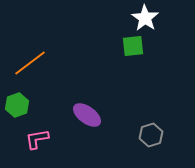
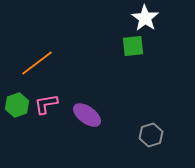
orange line: moved 7 px right
pink L-shape: moved 9 px right, 35 px up
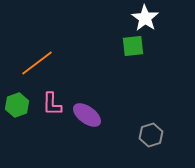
pink L-shape: moved 6 px right; rotated 80 degrees counterclockwise
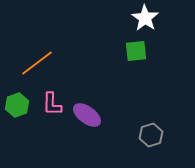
green square: moved 3 px right, 5 px down
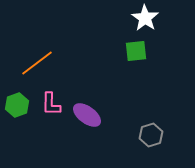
pink L-shape: moved 1 px left
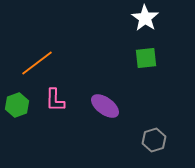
green square: moved 10 px right, 7 px down
pink L-shape: moved 4 px right, 4 px up
purple ellipse: moved 18 px right, 9 px up
gray hexagon: moved 3 px right, 5 px down
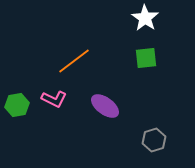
orange line: moved 37 px right, 2 px up
pink L-shape: moved 1 px left, 1 px up; rotated 65 degrees counterclockwise
green hexagon: rotated 10 degrees clockwise
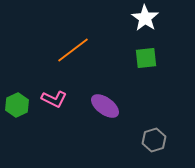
orange line: moved 1 px left, 11 px up
green hexagon: rotated 15 degrees counterclockwise
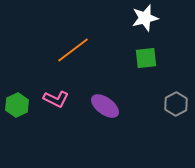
white star: rotated 24 degrees clockwise
pink L-shape: moved 2 px right
gray hexagon: moved 22 px right, 36 px up; rotated 10 degrees counterclockwise
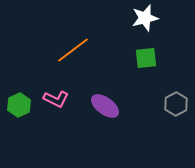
green hexagon: moved 2 px right
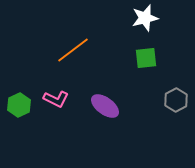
gray hexagon: moved 4 px up
